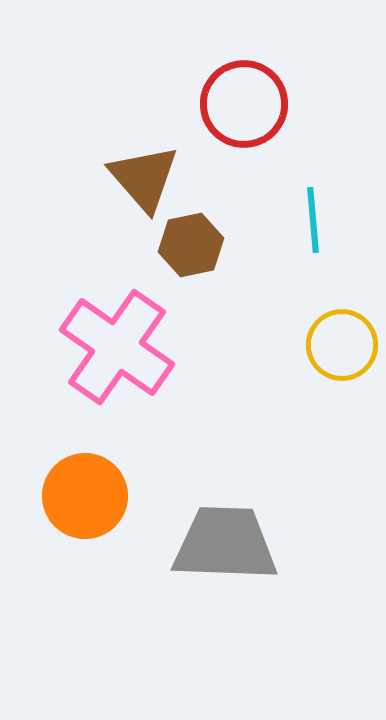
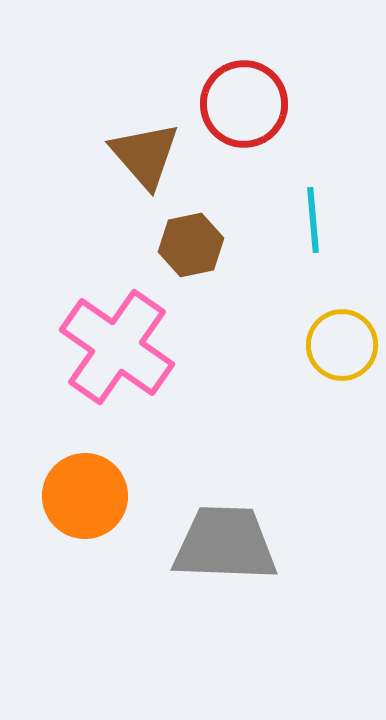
brown triangle: moved 1 px right, 23 px up
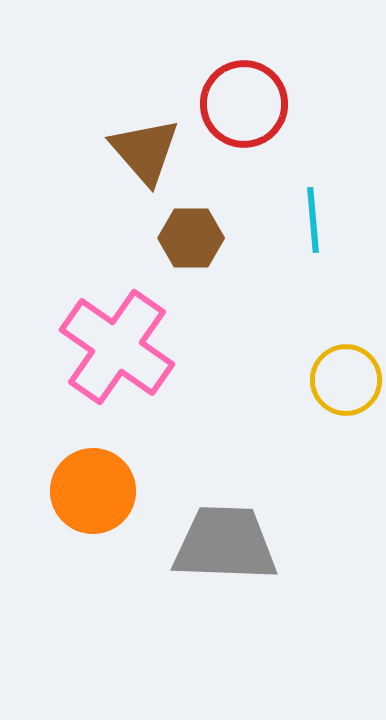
brown triangle: moved 4 px up
brown hexagon: moved 7 px up; rotated 12 degrees clockwise
yellow circle: moved 4 px right, 35 px down
orange circle: moved 8 px right, 5 px up
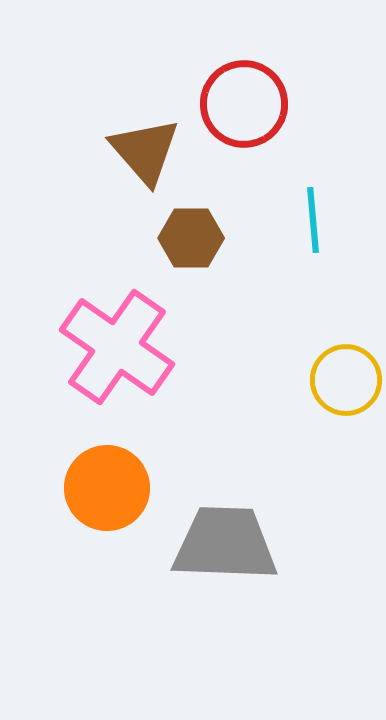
orange circle: moved 14 px right, 3 px up
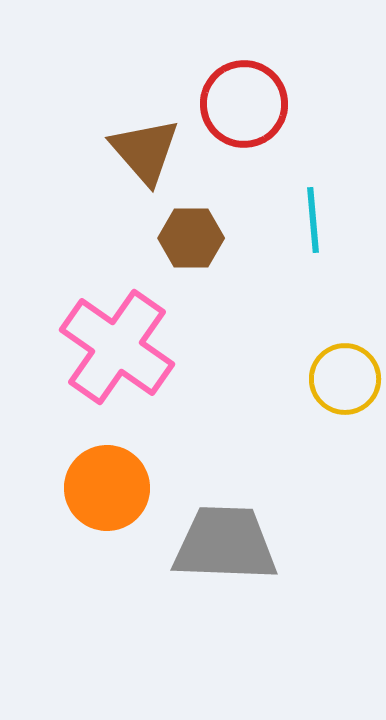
yellow circle: moved 1 px left, 1 px up
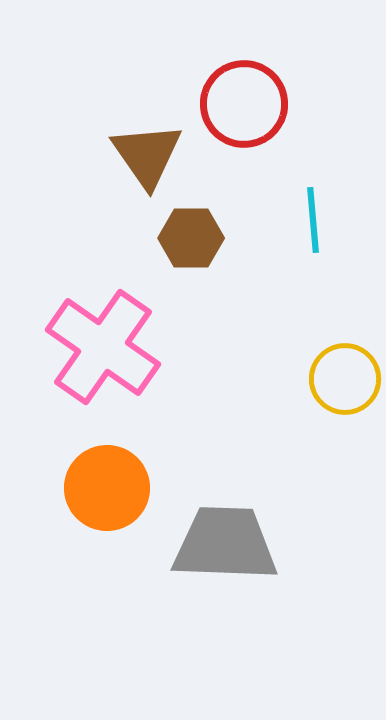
brown triangle: moved 2 px right, 4 px down; rotated 6 degrees clockwise
pink cross: moved 14 px left
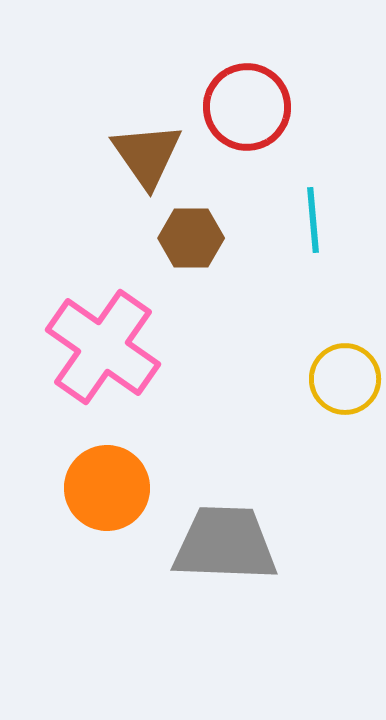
red circle: moved 3 px right, 3 px down
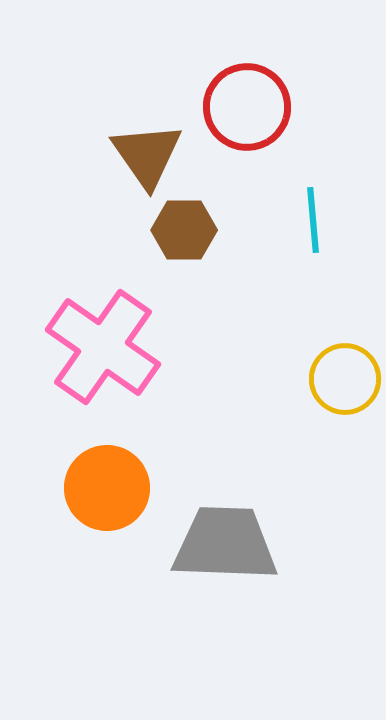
brown hexagon: moved 7 px left, 8 px up
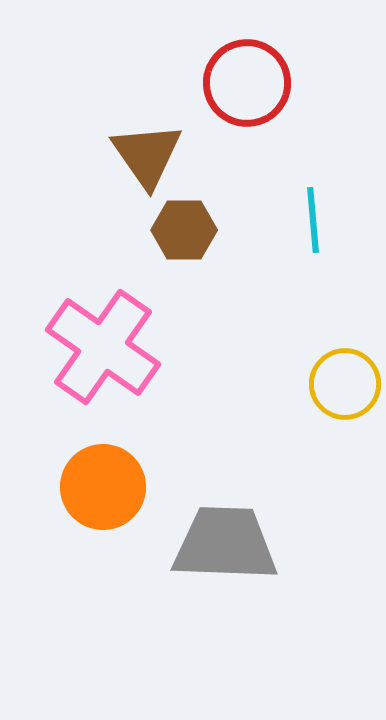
red circle: moved 24 px up
yellow circle: moved 5 px down
orange circle: moved 4 px left, 1 px up
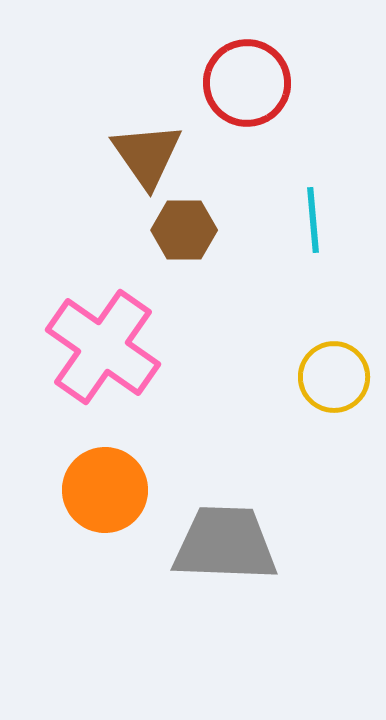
yellow circle: moved 11 px left, 7 px up
orange circle: moved 2 px right, 3 px down
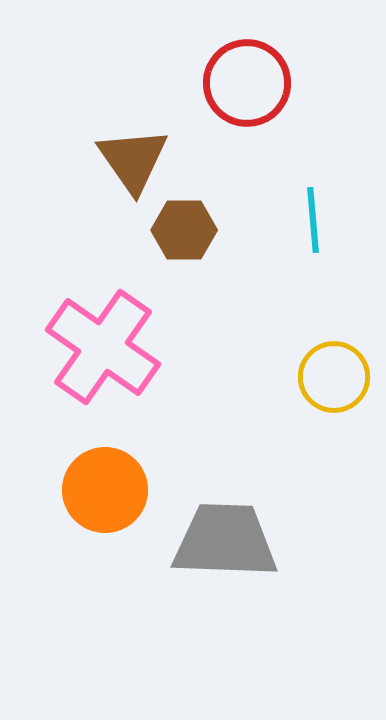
brown triangle: moved 14 px left, 5 px down
gray trapezoid: moved 3 px up
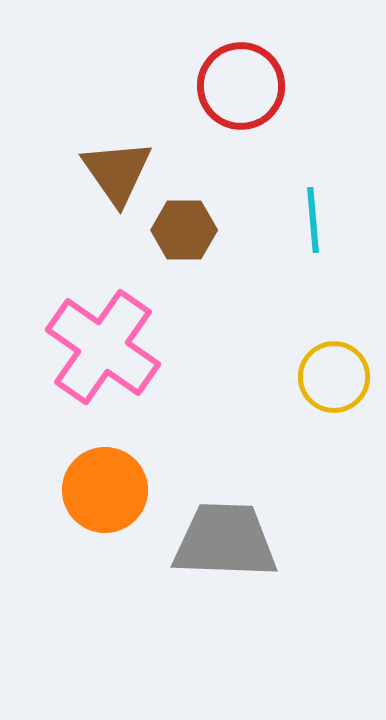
red circle: moved 6 px left, 3 px down
brown triangle: moved 16 px left, 12 px down
